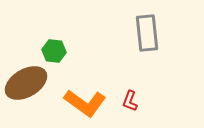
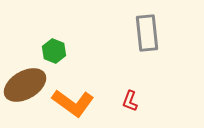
green hexagon: rotated 15 degrees clockwise
brown ellipse: moved 1 px left, 2 px down
orange L-shape: moved 12 px left
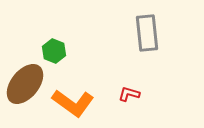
brown ellipse: moved 1 px up; rotated 21 degrees counterclockwise
red L-shape: moved 1 px left, 7 px up; rotated 85 degrees clockwise
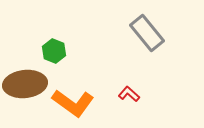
gray rectangle: rotated 33 degrees counterclockwise
brown ellipse: rotated 45 degrees clockwise
red L-shape: rotated 25 degrees clockwise
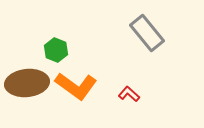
green hexagon: moved 2 px right, 1 px up
brown ellipse: moved 2 px right, 1 px up
orange L-shape: moved 3 px right, 17 px up
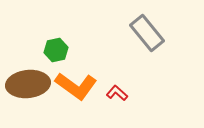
green hexagon: rotated 25 degrees clockwise
brown ellipse: moved 1 px right, 1 px down
red L-shape: moved 12 px left, 1 px up
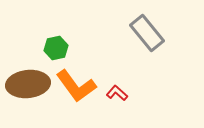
green hexagon: moved 2 px up
orange L-shape: rotated 18 degrees clockwise
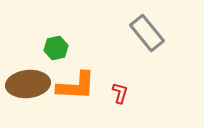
orange L-shape: rotated 51 degrees counterclockwise
red L-shape: moved 3 px right; rotated 65 degrees clockwise
